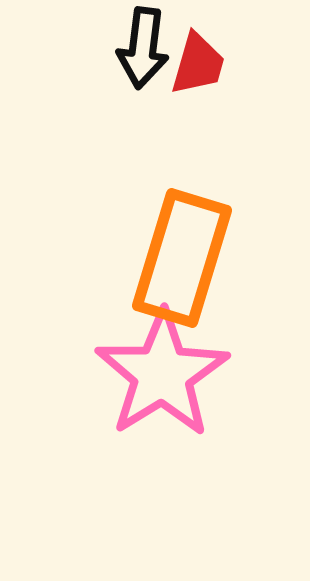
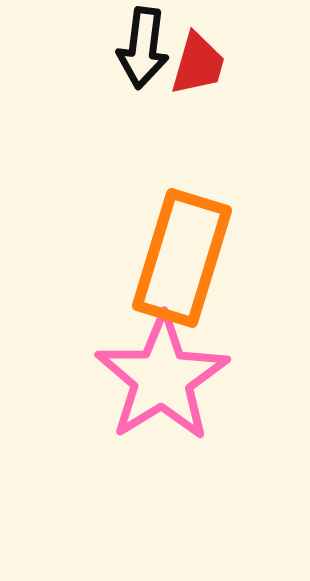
pink star: moved 4 px down
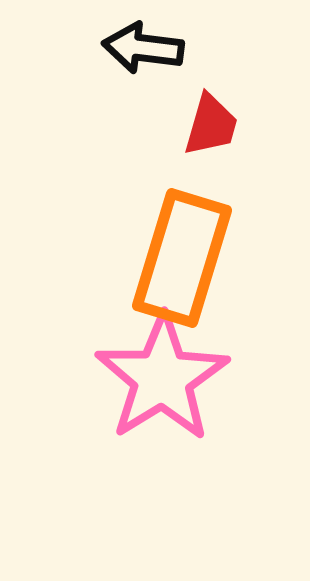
black arrow: rotated 90 degrees clockwise
red trapezoid: moved 13 px right, 61 px down
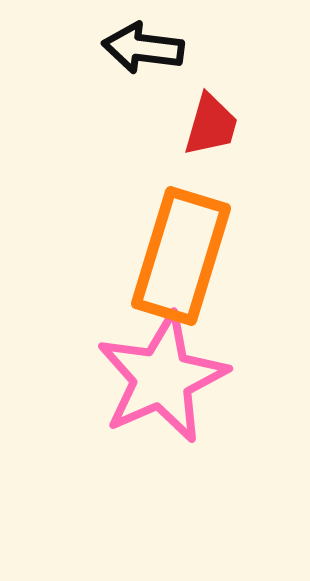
orange rectangle: moved 1 px left, 2 px up
pink star: rotated 8 degrees clockwise
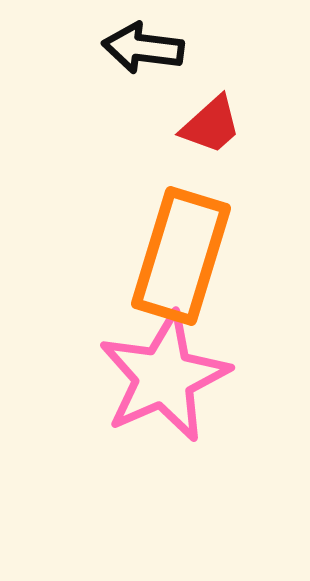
red trapezoid: rotated 32 degrees clockwise
pink star: moved 2 px right, 1 px up
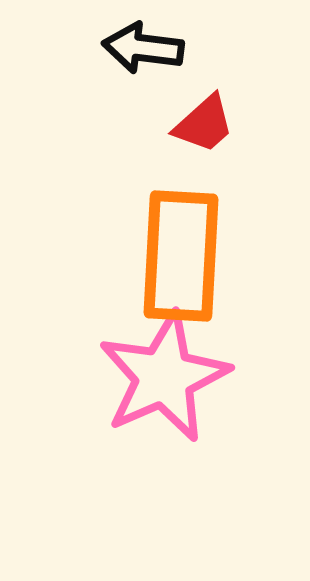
red trapezoid: moved 7 px left, 1 px up
orange rectangle: rotated 14 degrees counterclockwise
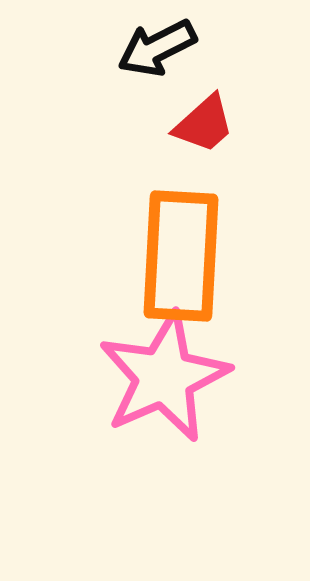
black arrow: moved 14 px right; rotated 34 degrees counterclockwise
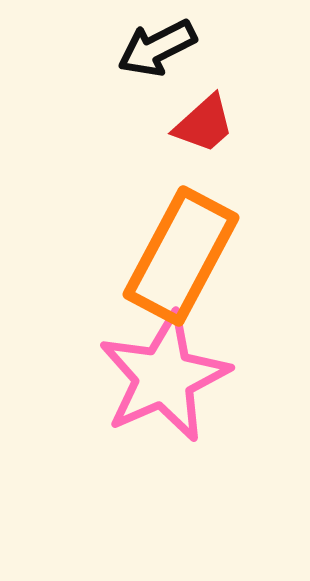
orange rectangle: rotated 25 degrees clockwise
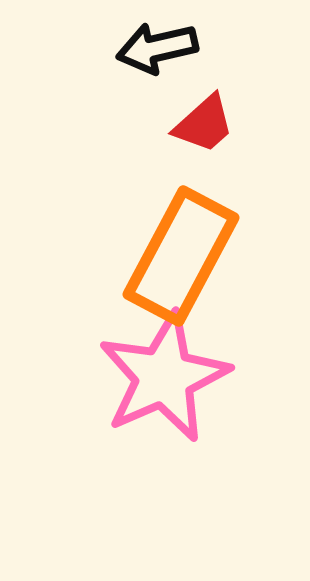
black arrow: rotated 14 degrees clockwise
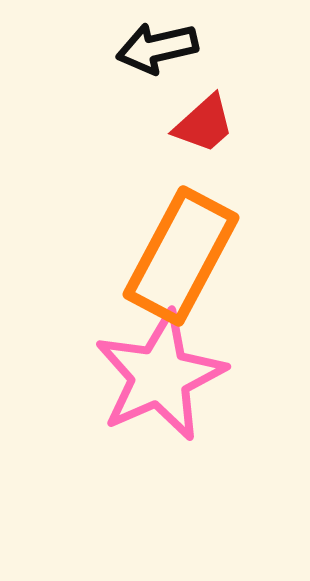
pink star: moved 4 px left, 1 px up
